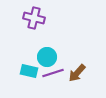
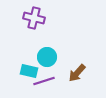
purple line: moved 9 px left, 8 px down
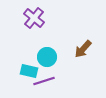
purple cross: rotated 25 degrees clockwise
brown arrow: moved 6 px right, 24 px up
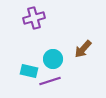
purple cross: rotated 35 degrees clockwise
cyan circle: moved 6 px right, 2 px down
purple line: moved 6 px right
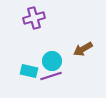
brown arrow: rotated 18 degrees clockwise
cyan circle: moved 1 px left, 2 px down
purple line: moved 1 px right, 5 px up
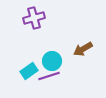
cyan rectangle: rotated 48 degrees counterclockwise
purple line: moved 2 px left
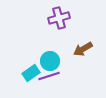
purple cross: moved 25 px right
cyan circle: moved 2 px left
cyan rectangle: moved 2 px right, 2 px down
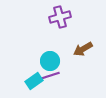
purple cross: moved 1 px right, 1 px up
cyan rectangle: moved 3 px right, 8 px down
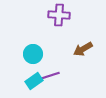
purple cross: moved 1 px left, 2 px up; rotated 20 degrees clockwise
cyan circle: moved 17 px left, 7 px up
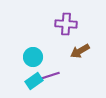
purple cross: moved 7 px right, 9 px down
brown arrow: moved 3 px left, 2 px down
cyan circle: moved 3 px down
